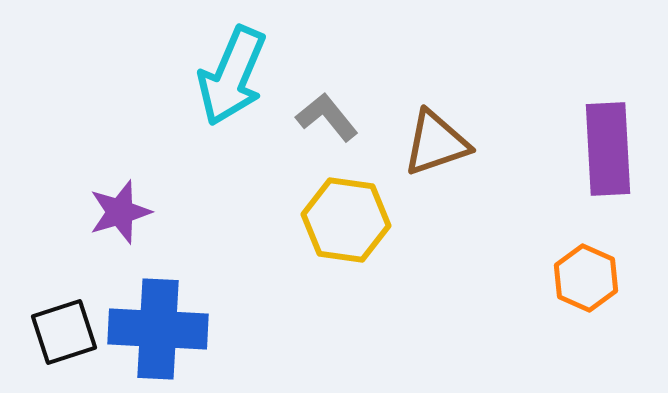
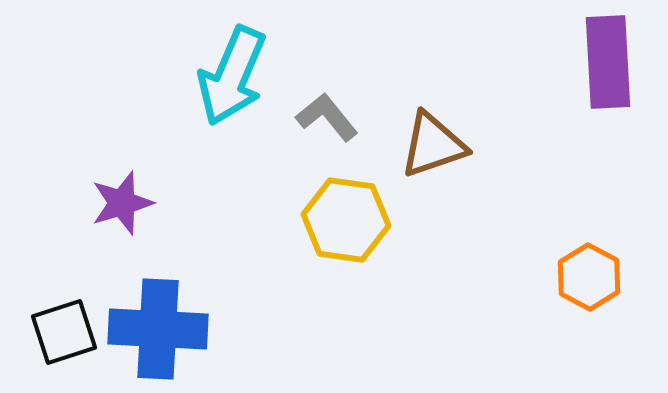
brown triangle: moved 3 px left, 2 px down
purple rectangle: moved 87 px up
purple star: moved 2 px right, 9 px up
orange hexagon: moved 3 px right, 1 px up; rotated 4 degrees clockwise
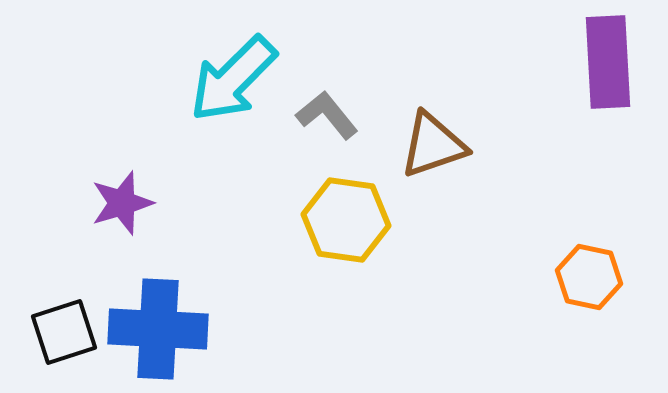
cyan arrow: moved 1 px right, 3 px down; rotated 22 degrees clockwise
gray L-shape: moved 2 px up
orange hexagon: rotated 16 degrees counterclockwise
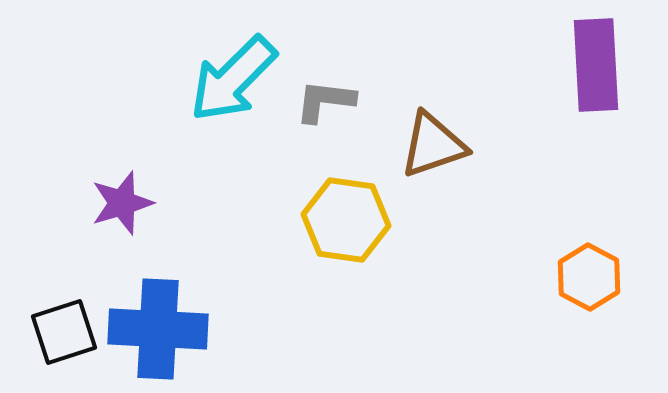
purple rectangle: moved 12 px left, 3 px down
gray L-shape: moved 2 px left, 14 px up; rotated 44 degrees counterclockwise
orange hexagon: rotated 16 degrees clockwise
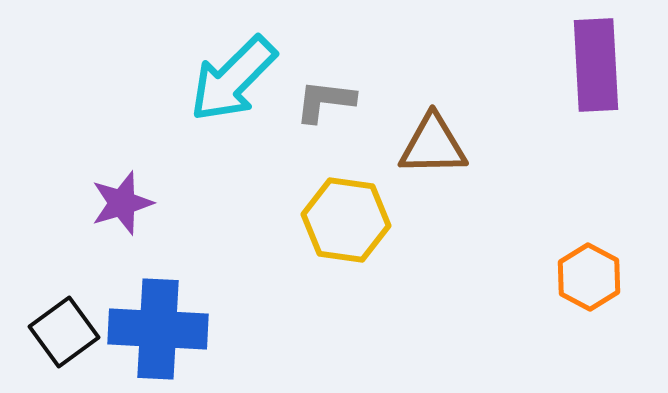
brown triangle: rotated 18 degrees clockwise
black square: rotated 18 degrees counterclockwise
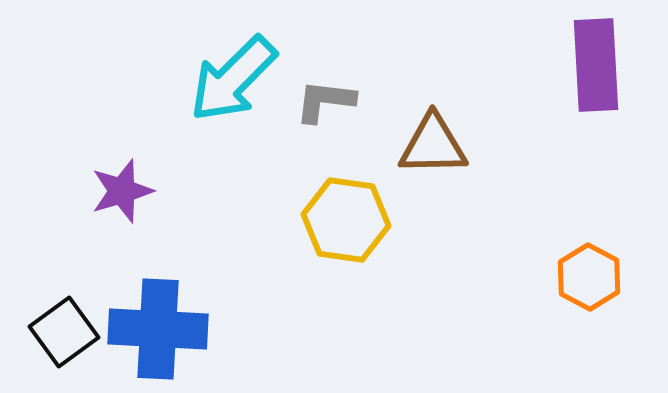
purple star: moved 12 px up
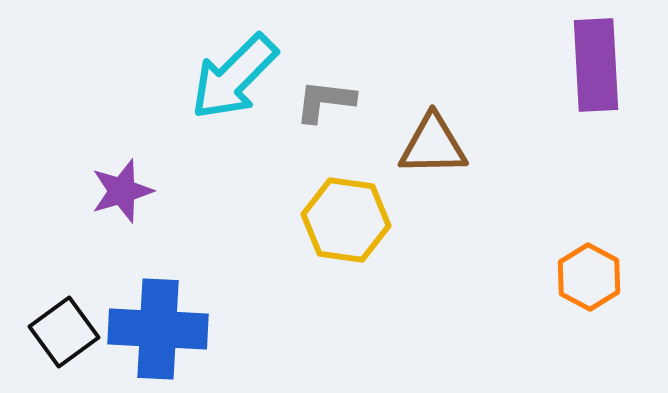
cyan arrow: moved 1 px right, 2 px up
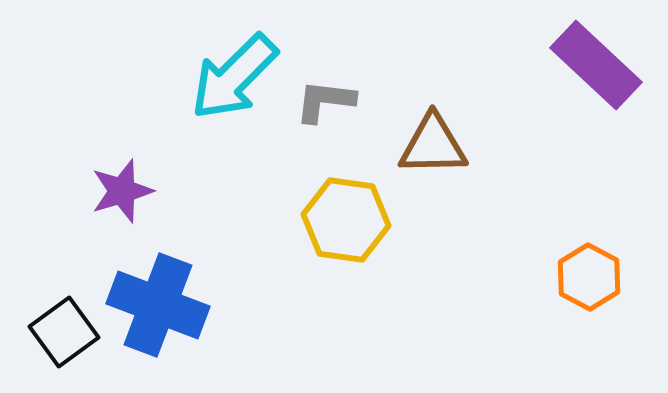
purple rectangle: rotated 44 degrees counterclockwise
blue cross: moved 24 px up; rotated 18 degrees clockwise
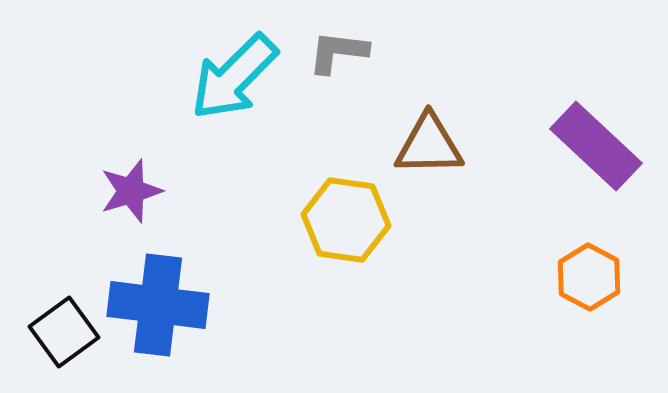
purple rectangle: moved 81 px down
gray L-shape: moved 13 px right, 49 px up
brown triangle: moved 4 px left
purple star: moved 9 px right
blue cross: rotated 14 degrees counterclockwise
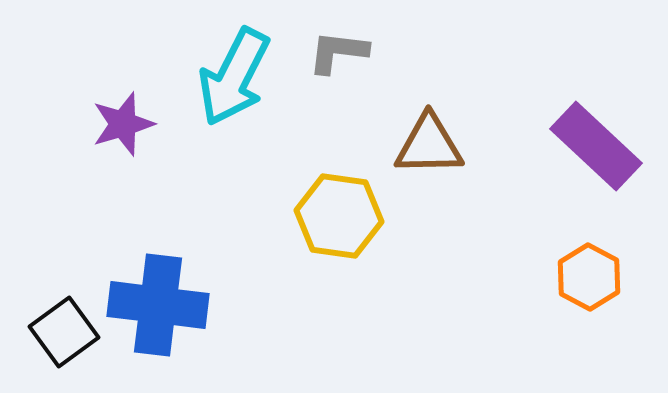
cyan arrow: rotated 18 degrees counterclockwise
purple star: moved 8 px left, 67 px up
yellow hexagon: moved 7 px left, 4 px up
